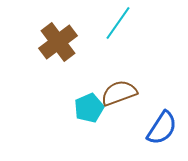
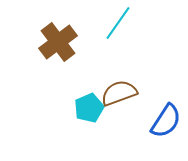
blue semicircle: moved 4 px right, 7 px up
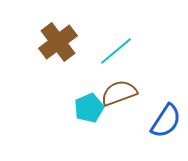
cyan line: moved 2 px left, 28 px down; rotated 15 degrees clockwise
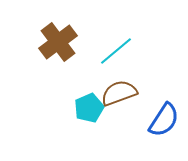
blue semicircle: moved 2 px left, 1 px up
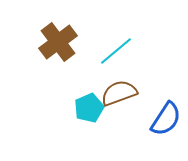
blue semicircle: moved 2 px right, 1 px up
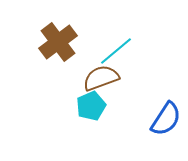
brown semicircle: moved 18 px left, 15 px up
cyan pentagon: moved 2 px right, 2 px up
